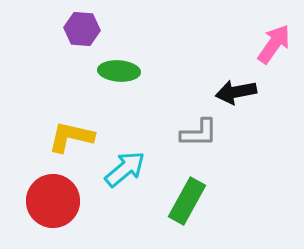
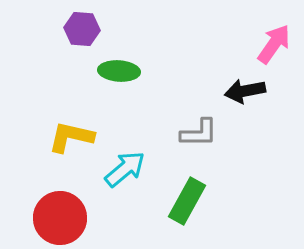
black arrow: moved 9 px right, 1 px up
red circle: moved 7 px right, 17 px down
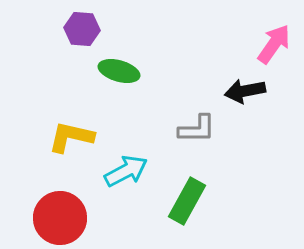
green ellipse: rotated 12 degrees clockwise
gray L-shape: moved 2 px left, 4 px up
cyan arrow: moved 1 px right, 2 px down; rotated 12 degrees clockwise
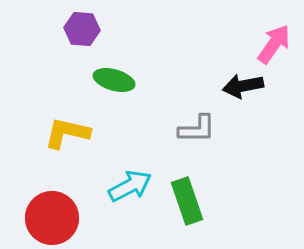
green ellipse: moved 5 px left, 9 px down
black arrow: moved 2 px left, 5 px up
yellow L-shape: moved 4 px left, 4 px up
cyan arrow: moved 4 px right, 15 px down
green rectangle: rotated 48 degrees counterclockwise
red circle: moved 8 px left
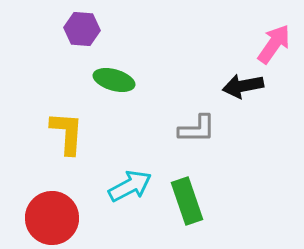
yellow L-shape: rotated 81 degrees clockwise
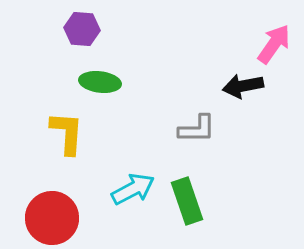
green ellipse: moved 14 px left, 2 px down; rotated 9 degrees counterclockwise
cyan arrow: moved 3 px right, 3 px down
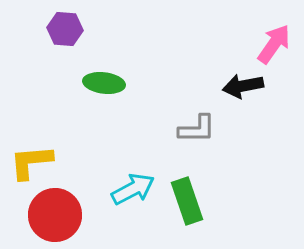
purple hexagon: moved 17 px left
green ellipse: moved 4 px right, 1 px down
yellow L-shape: moved 36 px left, 29 px down; rotated 99 degrees counterclockwise
red circle: moved 3 px right, 3 px up
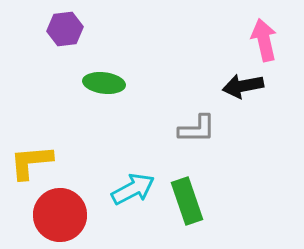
purple hexagon: rotated 12 degrees counterclockwise
pink arrow: moved 10 px left, 4 px up; rotated 48 degrees counterclockwise
red circle: moved 5 px right
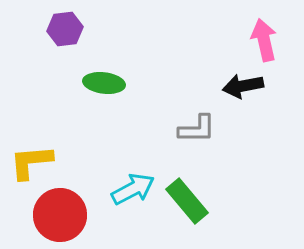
green rectangle: rotated 21 degrees counterclockwise
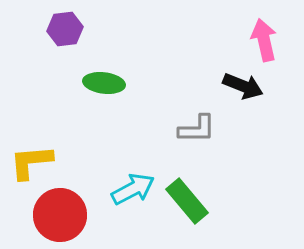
black arrow: rotated 147 degrees counterclockwise
